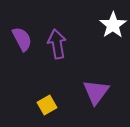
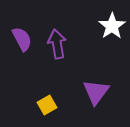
white star: moved 1 px left, 1 px down
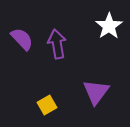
white star: moved 3 px left
purple semicircle: rotated 15 degrees counterclockwise
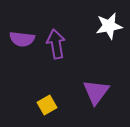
white star: rotated 24 degrees clockwise
purple semicircle: rotated 140 degrees clockwise
purple arrow: moved 1 px left
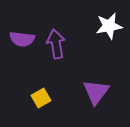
yellow square: moved 6 px left, 7 px up
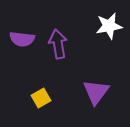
purple arrow: moved 2 px right
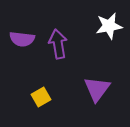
purple triangle: moved 1 px right, 3 px up
yellow square: moved 1 px up
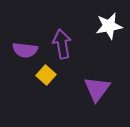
purple semicircle: moved 3 px right, 11 px down
purple arrow: moved 4 px right
yellow square: moved 5 px right, 22 px up; rotated 18 degrees counterclockwise
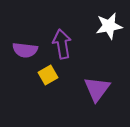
yellow square: moved 2 px right; rotated 18 degrees clockwise
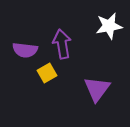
yellow square: moved 1 px left, 2 px up
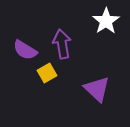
white star: moved 3 px left, 5 px up; rotated 24 degrees counterclockwise
purple semicircle: rotated 25 degrees clockwise
purple triangle: rotated 24 degrees counterclockwise
